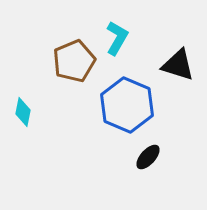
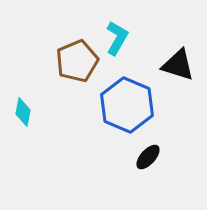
brown pentagon: moved 3 px right
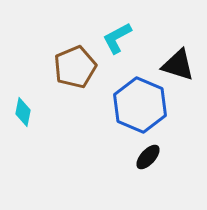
cyan L-shape: rotated 148 degrees counterclockwise
brown pentagon: moved 2 px left, 6 px down
blue hexagon: moved 13 px right
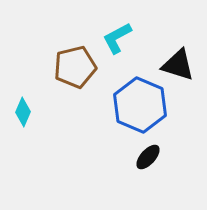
brown pentagon: rotated 9 degrees clockwise
cyan diamond: rotated 12 degrees clockwise
